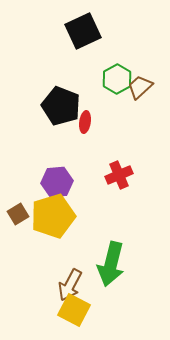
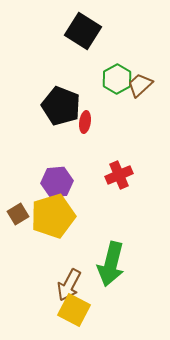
black square: rotated 33 degrees counterclockwise
brown trapezoid: moved 2 px up
brown arrow: moved 1 px left
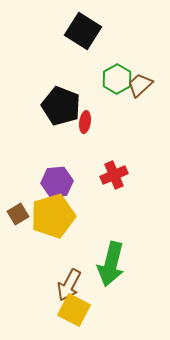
red cross: moved 5 px left
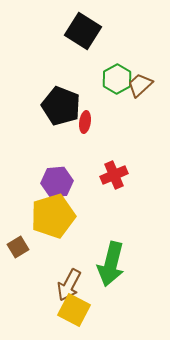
brown square: moved 33 px down
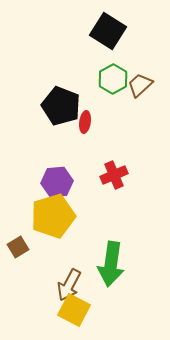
black square: moved 25 px right
green hexagon: moved 4 px left
green arrow: rotated 6 degrees counterclockwise
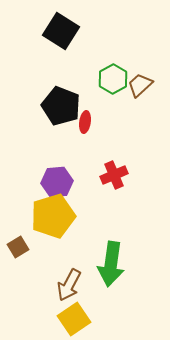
black square: moved 47 px left
yellow square: moved 9 px down; rotated 28 degrees clockwise
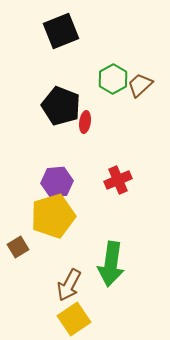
black square: rotated 36 degrees clockwise
red cross: moved 4 px right, 5 px down
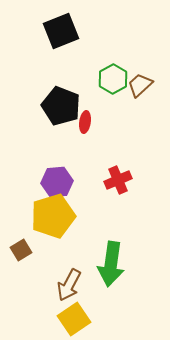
brown square: moved 3 px right, 3 px down
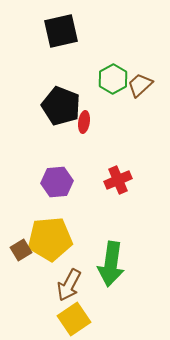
black square: rotated 9 degrees clockwise
red ellipse: moved 1 px left
yellow pentagon: moved 3 px left, 23 px down; rotated 12 degrees clockwise
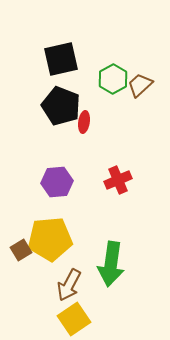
black square: moved 28 px down
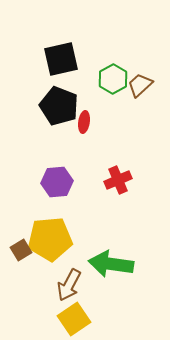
black pentagon: moved 2 px left
green arrow: rotated 90 degrees clockwise
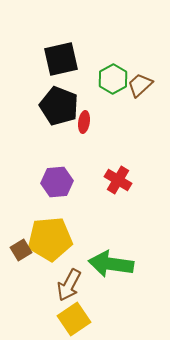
red cross: rotated 36 degrees counterclockwise
